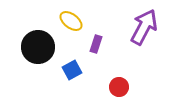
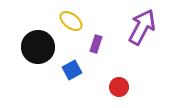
purple arrow: moved 2 px left
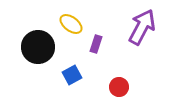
yellow ellipse: moved 3 px down
blue square: moved 5 px down
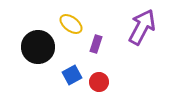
red circle: moved 20 px left, 5 px up
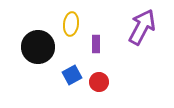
yellow ellipse: rotated 60 degrees clockwise
purple rectangle: rotated 18 degrees counterclockwise
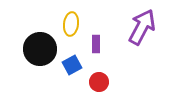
black circle: moved 2 px right, 2 px down
blue square: moved 10 px up
